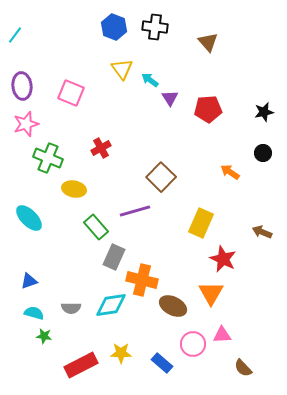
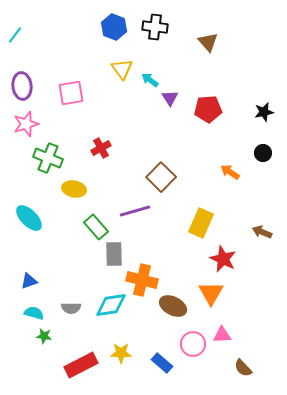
pink square: rotated 32 degrees counterclockwise
gray rectangle: moved 3 px up; rotated 25 degrees counterclockwise
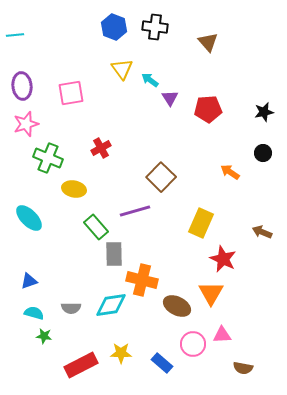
cyan line: rotated 48 degrees clockwise
brown ellipse: moved 4 px right
brown semicircle: rotated 36 degrees counterclockwise
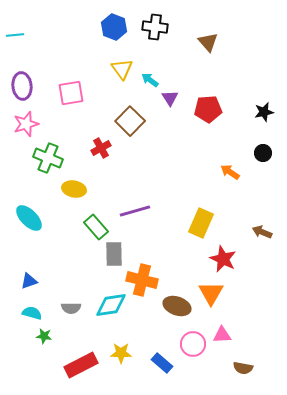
brown square: moved 31 px left, 56 px up
brown ellipse: rotated 8 degrees counterclockwise
cyan semicircle: moved 2 px left
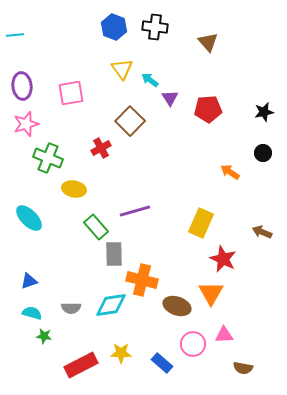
pink triangle: moved 2 px right
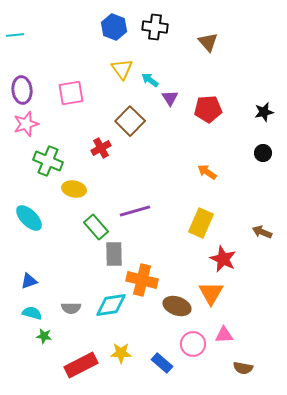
purple ellipse: moved 4 px down
green cross: moved 3 px down
orange arrow: moved 23 px left
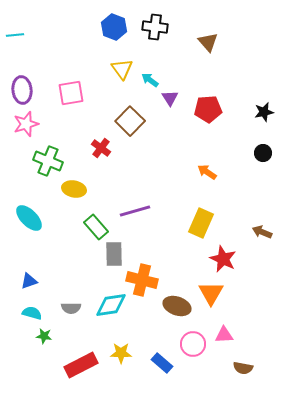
red cross: rotated 24 degrees counterclockwise
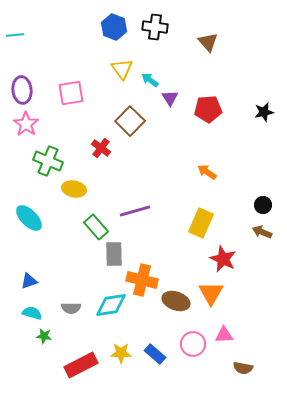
pink star: rotated 20 degrees counterclockwise
black circle: moved 52 px down
brown ellipse: moved 1 px left, 5 px up
blue rectangle: moved 7 px left, 9 px up
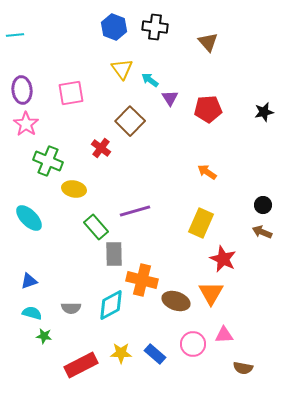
cyan diamond: rotated 20 degrees counterclockwise
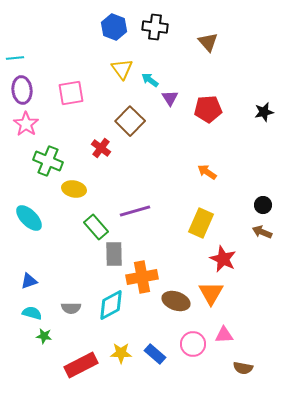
cyan line: moved 23 px down
orange cross: moved 3 px up; rotated 24 degrees counterclockwise
